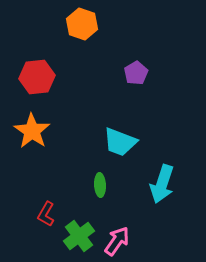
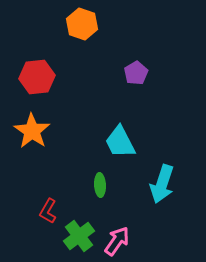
cyan trapezoid: rotated 42 degrees clockwise
red L-shape: moved 2 px right, 3 px up
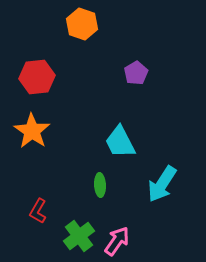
cyan arrow: rotated 15 degrees clockwise
red L-shape: moved 10 px left
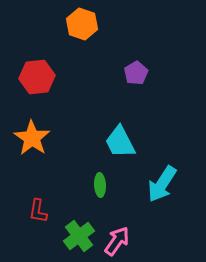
orange star: moved 7 px down
red L-shape: rotated 20 degrees counterclockwise
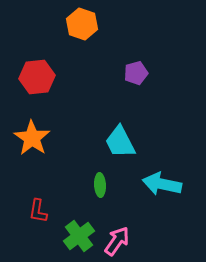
purple pentagon: rotated 15 degrees clockwise
cyan arrow: rotated 69 degrees clockwise
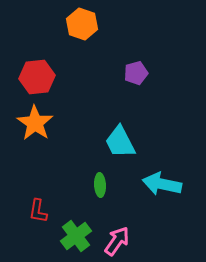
orange star: moved 3 px right, 15 px up
green cross: moved 3 px left
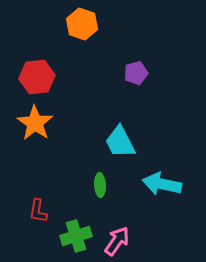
green cross: rotated 20 degrees clockwise
